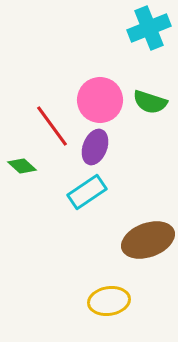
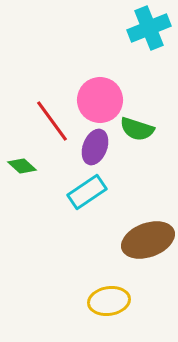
green semicircle: moved 13 px left, 27 px down
red line: moved 5 px up
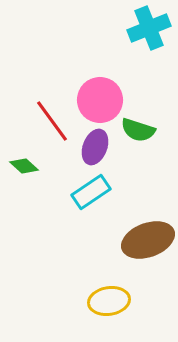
green semicircle: moved 1 px right, 1 px down
green diamond: moved 2 px right
cyan rectangle: moved 4 px right
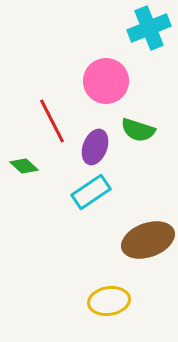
pink circle: moved 6 px right, 19 px up
red line: rotated 9 degrees clockwise
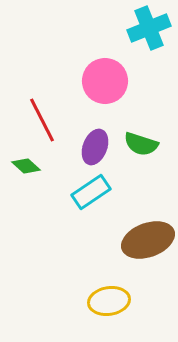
pink circle: moved 1 px left
red line: moved 10 px left, 1 px up
green semicircle: moved 3 px right, 14 px down
green diamond: moved 2 px right
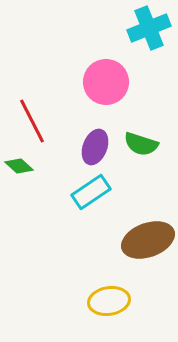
pink circle: moved 1 px right, 1 px down
red line: moved 10 px left, 1 px down
green diamond: moved 7 px left
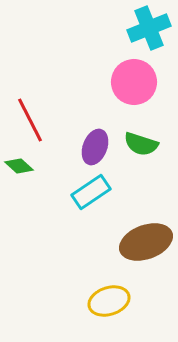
pink circle: moved 28 px right
red line: moved 2 px left, 1 px up
brown ellipse: moved 2 px left, 2 px down
yellow ellipse: rotated 9 degrees counterclockwise
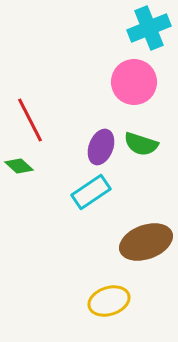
purple ellipse: moved 6 px right
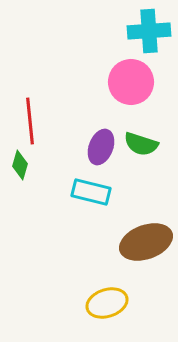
cyan cross: moved 3 px down; rotated 18 degrees clockwise
pink circle: moved 3 px left
red line: moved 1 px down; rotated 21 degrees clockwise
green diamond: moved 1 px right, 1 px up; rotated 64 degrees clockwise
cyan rectangle: rotated 48 degrees clockwise
yellow ellipse: moved 2 px left, 2 px down
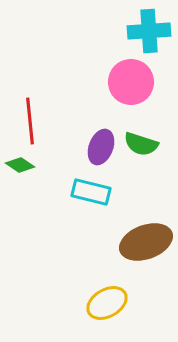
green diamond: rotated 72 degrees counterclockwise
yellow ellipse: rotated 12 degrees counterclockwise
